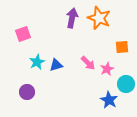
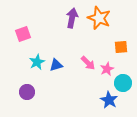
orange square: moved 1 px left
cyan circle: moved 3 px left, 1 px up
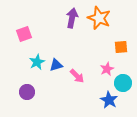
pink square: moved 1 px right
pink arrow: moved 11 px left, 13 px down
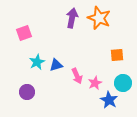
pink square: moved 1 px up
orange square: moved 4 px left, 8 px down
pink star: moved 12 px left, 14 px down
pink arrow: rotated 21 degrees clockwise
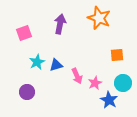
purple arrow: moved 12 px left, 6 px down
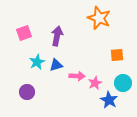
purple arrow: moved 3 px left, 12 px down
pink arrow: rotated 63 degrees counterclockwise
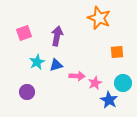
orange square: moved 3 px up
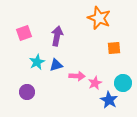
orange square: moved 3 px left, 4 px up
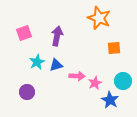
cyan circle: moved 2 px up
blue star: moved 1 px right
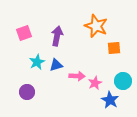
orange star: moved 3 px left, 8 px down
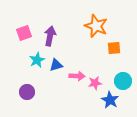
purple arrow: moved 7 px left
cyan star: moved 2 px up
pink star: rotated 16 degrees clockwise
